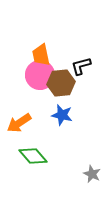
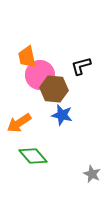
orange trapezoid: moved 14 px left, 2 px down
brown hexagon: moved 7 px left, 6 px down; rotated 12 degrees clockwise
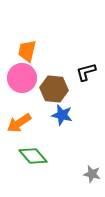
orange trapezoid: moved 6 px up; rotated 25 degrees clockwise
black L-shape: moved 5 px right, 6 px down
pink circle: moved 18 px left, 3 px down
gray star: rotated 12 degrees counterclockwise
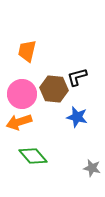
black L-shape: moved 9 px left, 5 px down
pink circle: moved 16 px down
blue star: moved 15 px right, 2 px down
orange arrow: moved 1 px up; rotated 15 degrees clockwise
gray star: moved 6 px up
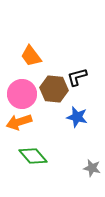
orange trapezoid: moved 4 px right, 5 px down; rotated 50 degrees counterclockwise
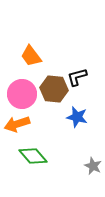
orange arrow: moved 2 px left, 2 px down
gray star: moved 1 px right, 2 px up; rotated 12 degrees clockwise
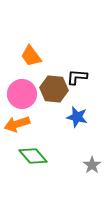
black L-shape: rotated 20 degrees clockwise
gray star: moved 1 px left, 1 px up; rotated 12 degrees clockwise
